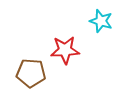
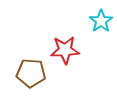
cyan star: rotated 20 degrees clockwise
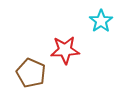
brown pentagon: rotated 20 degrees clockwise
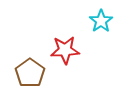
brown pentagon: moved 1 px left; rotated 12 degrees clockwise
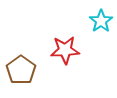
brown pentagon: moved 9 px left, 3 px up
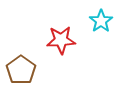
red star: moved 4 px left, 10 px up
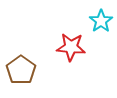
red star: moved 10 px right, 7 px down; rotated 8 degrees clockwise
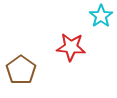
cyan star: moved 5 px up
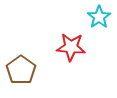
cyan star: moved 2 px left, 1 px down
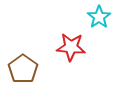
brown pentagon: moved 2 px right, 1 px up
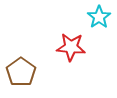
brown pentagon: moved 2 px left, 3 px down
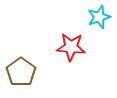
cyan star: rotated 15 degrees clockwise
